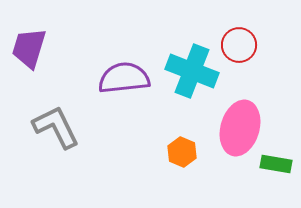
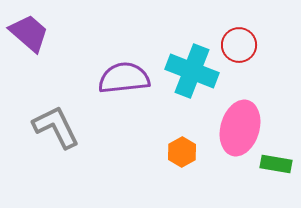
purple trapezoid: moved 15 px up; rotated 114 degrees clockwise
orange hexagon: rotated 8 degrees clockwise
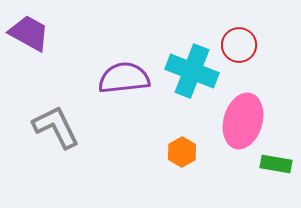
purple trapezoid: rotated 12 degrees counterclockwise
pink ellipse: moved 3 px right, 7 px up
